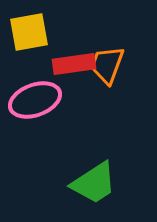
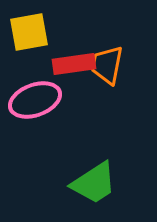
orange trapezoid: rotated 9 degrees counterclockwise
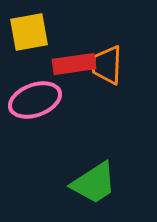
orange trapezoid: rotated 9 degrees counterclockwise
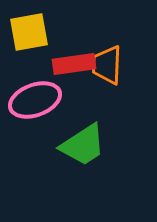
green trapezoid: moved 11 px left, 38 px up
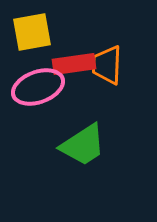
yellow square: moved 3 px right
pink ellipse: moved 3 px right, 13 px up
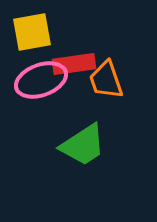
orange trapezoid: moved 1 px left, 15 px down; rotated 21 degrees counterclockwise
pink ellipse: moved 3 px right, 7 px up
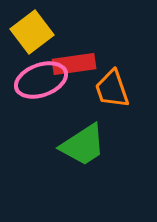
yellow square: rotated 27 degrees counterclockwise
orange trapezoid: moved 6 px right, 9 px down
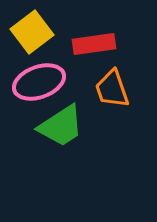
red rectangle: moved 20 px right, 20 px up
pink ellipse: moved 2 px left, 2 px down
green trapezoid: moved 22 px left, 19 px up
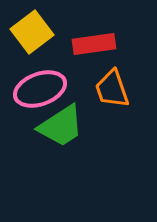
pink ellipse: moved 1 px right, 7 px down
